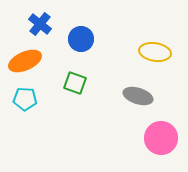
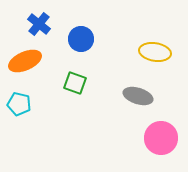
blue cross: moved 1 px left
cyan pentagon: moved 6 px left, 5 px down; rotated 10 degrees clockwise
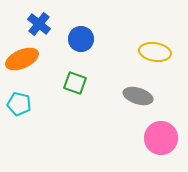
orange ellipse: moved 3 px left, 2 px up
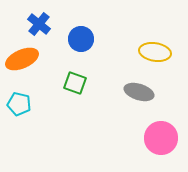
gray ellipse: moved 1 px right, 4 px up
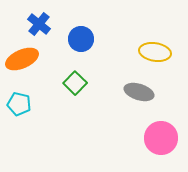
green square: rotated 25 degrees clockwise
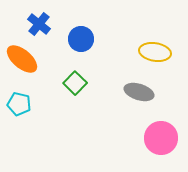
orange ellipse: rotated 64 degrees clockwise
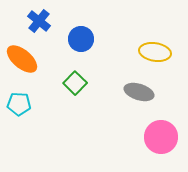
blue cross: moved 3 px up
cyan pentagon: rotated 10 degrees counterclockwise
pink circle: moved 1 px up
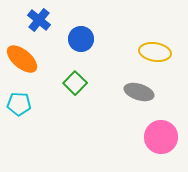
blue cross: moved 1 px up
